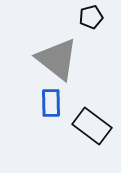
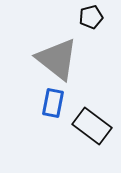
blue rectangle: moved 2 px right; rotated 12 degrees clockwise
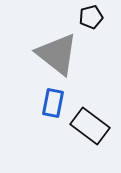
gray triangle: moved 5 px up
black rectangle: moved 2 px left
